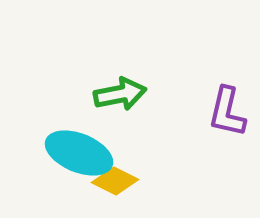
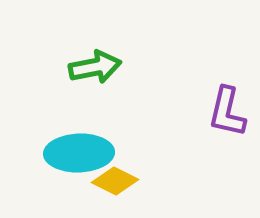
green arrow: moved 25 px left, 27 px up
cyan ellipse: rotated 24 degrees counterclockwise
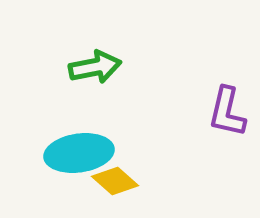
cyan ellipse: rotated 6 degrees counterclockwise
yellow diamond: rotated 15 degrees clockwise
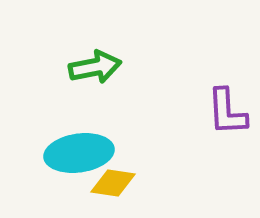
purple L-shape: rotated 16 degrees counterclockwise
yellow diamond: moved 2 px left, 2 px down; rotated 33 degrees counterclockwise
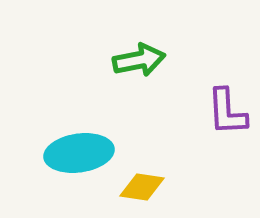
green arrow: moved 44 px right, 7 px up
yellow diamond: moved 29 px right, 4 px down
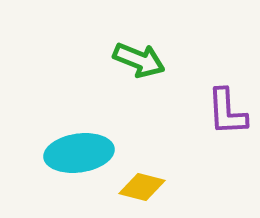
green arrow: rotated 33 degrees clockwise
yellow diamond: rotated 6 degrees clockwise
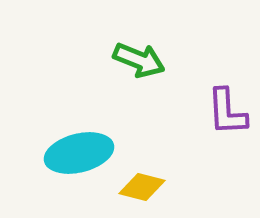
cyan ellipse: rotated 6 degrees counterclockwise
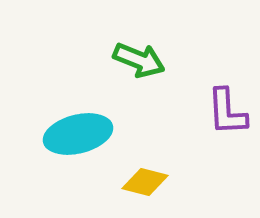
cyan ellipse: moved 1 px left, 19 px up
yellow diamond: moved 3 px right, 5 px up
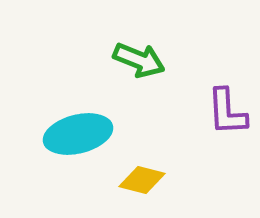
yellow diamond: moved 3 px left, 2 px up
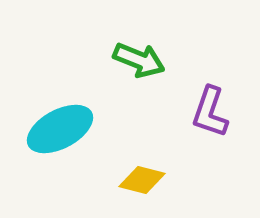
purple L-shape: moved 17 px left; rotated 22 degrees clockwise
cyan ellipse: moved 18 px left, 5 px up; rotated 14 degrees counterclockwise
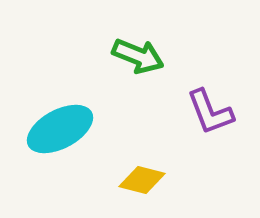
green arrow: moved 1 px left, 4 px up
purple L-shape: rotated 40 degrees counterclockwise
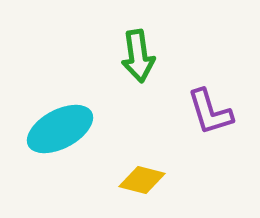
green arrow: rotated 60 degrees clockwise
purple L-shape: rotated 4 degrees clockwise
